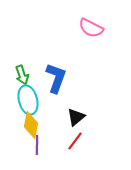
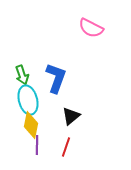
black triangle: moved 5 px left, 1 px up
red line: moved 9 px left, 6 px down; rotated 18 degrees counterclockwise
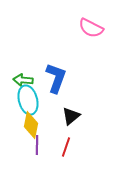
green arrow: moved 1 px right, 5 px down; rotated 114 degrees clockwise
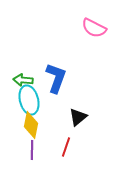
pink semicircle: moved 3 px right
cyan ellipse: moved 1 px right
black triangle: moved 7 px right, 1 px down
purple line: moved 5 px left, 5 px down
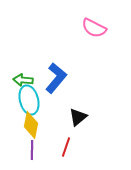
blue L-shape: rotated 20 degrees clockwise
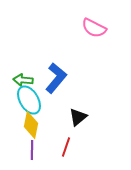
cyan ellipse: rotated 16 degrees counterclockwise
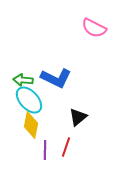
blue L-shape: rotated 76 degrees clockwise
cyan ellipse: rotated 12 degrees counterclockwise
purple line: moved 13 px right
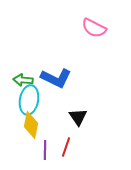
cyan ellipse: rotated 52 degrees clockwise
black triangle: rotated 24 degrees counterclockwise
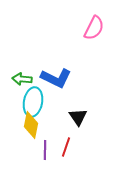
pink semicircle: rotated 90 degrees counterclockwise
green arrow: moved 1 px left, 1 px up
cyan ellipse: moved 4 px right, 2 px down
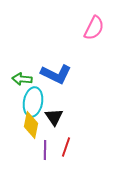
blue L-shape: moved 4 px up
black triangle: moved 24 px left
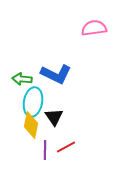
pink semicircle: rotated 125 degrees counterclockwise
red line: rotated 42 degrees clockwise
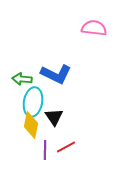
pink semicircle: rotated 15 degrees clockwise
